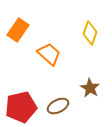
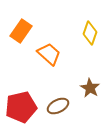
orange rectangle: moved 3 px right, 1 px down
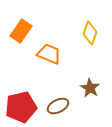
orange trapezoid: rotated 20 degrees counterclockwise
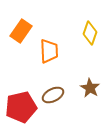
orange trapezoid: moved 3 px up; rotated 65 degrees clockwise
brown ellipse: moved 5 px left, 11 px up
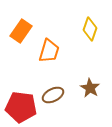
yellow diamond: moved 4 px up
orange trapezoid: rotated 20 degrees clockwise
red pentagon: rotated 20 degrees clockwise
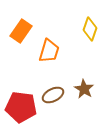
brown star: moved 6 px left, 1 px down
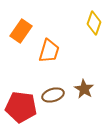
yellow diamond: moved 4 px right, 6 px up
brown ellipse: rotated 10 degrees clockwise
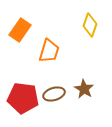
yellow diamond: moved 4 px left, 2 px down
orange rectangle: moved 1 px left, 1 px up
brown ellipse: moved 1 px right, 1 px up
red pentagon: moved 2 px right, 9 px up
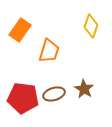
yellow diamond: moved 1 px right, 1 px down
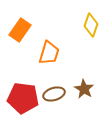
yellow diamond: moved 1 px up
orange trapezoid: moved 2 px down
